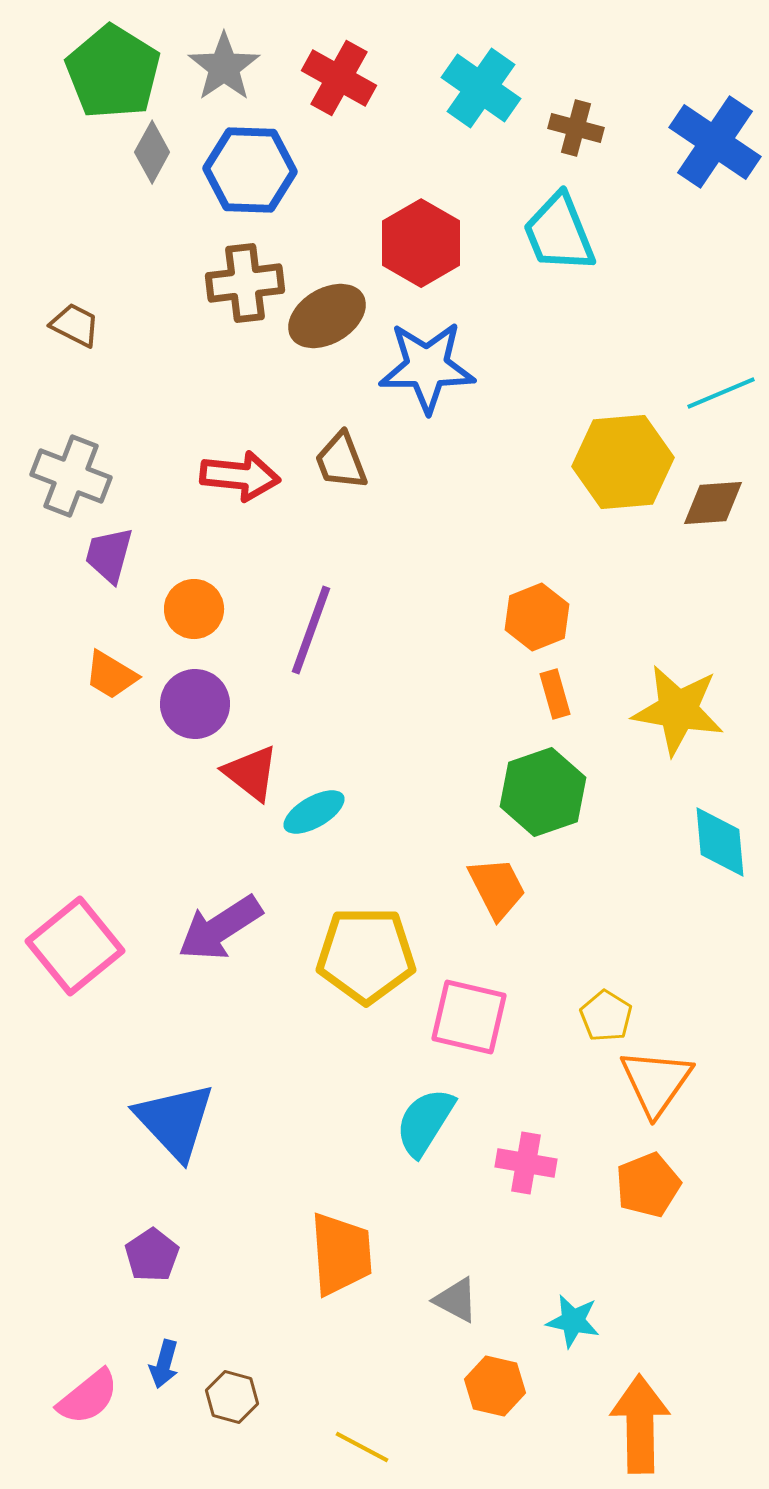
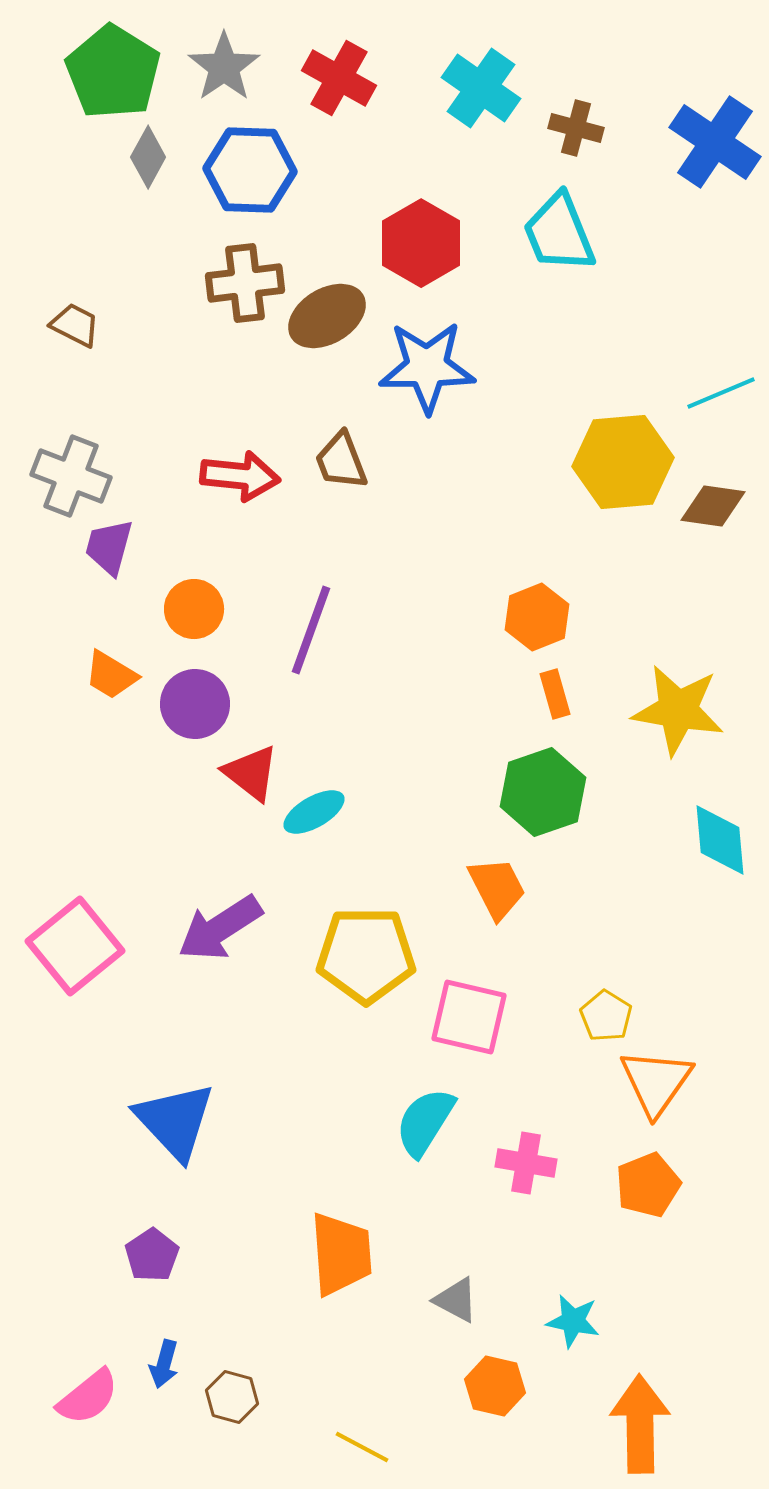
gray diamond at (152, 152): moved 4 px left, 5 px down
brown diamond at (713, 503): moved 3 px down; rotated 12 degrees clockwise
purple trapezoid at (109, 555): moved 8 px up
cyan diamond at (720, 842): moved 2 px up
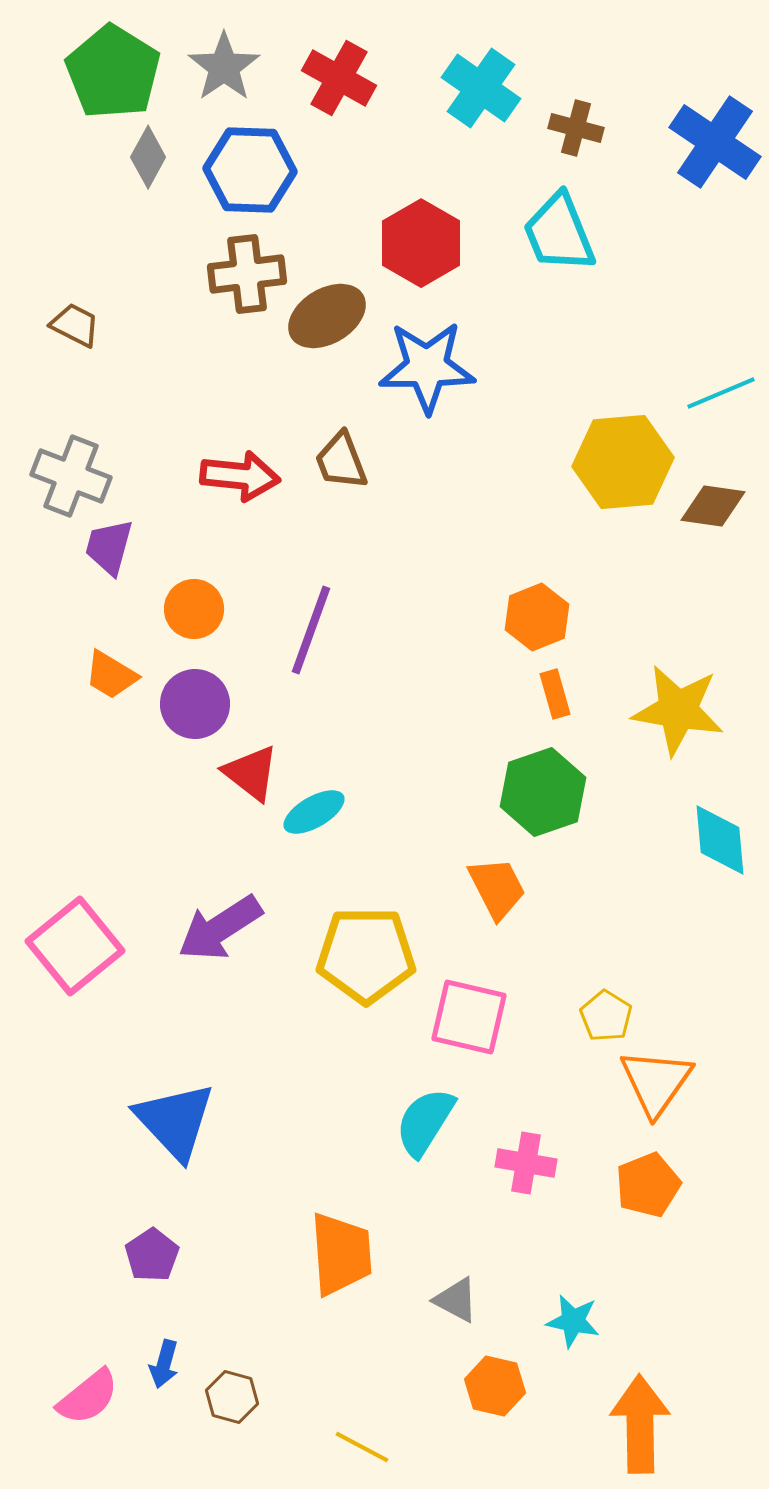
brown cross at (245, 283): moved 2 px right, 9 px up
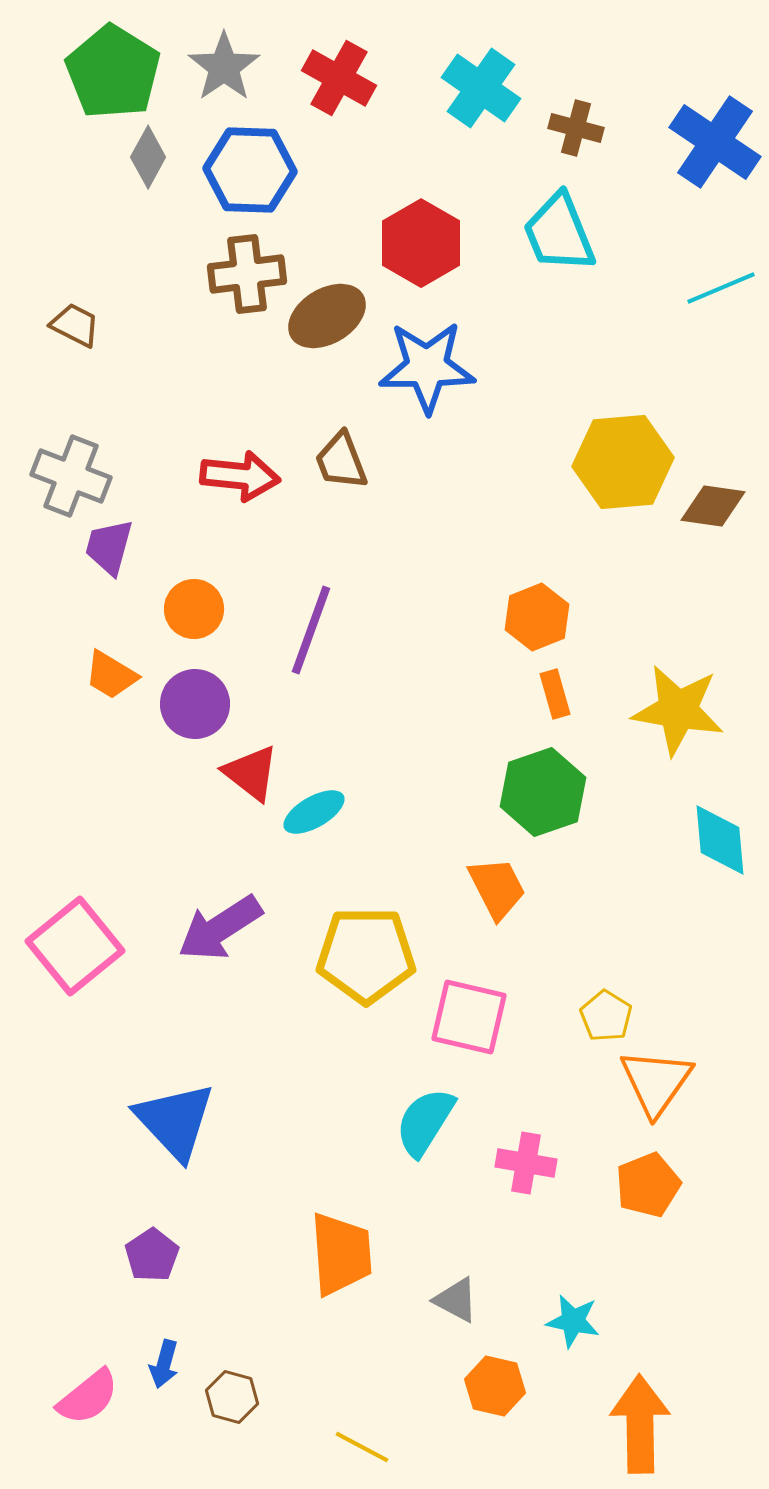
cyan line at (721, 393): moved 105 px up
